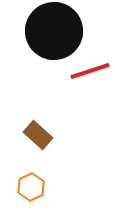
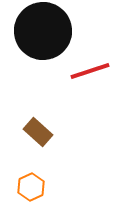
black circle: moved 11 px left
brown rectangle: moved 3 px up
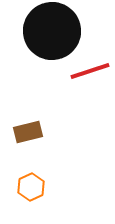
black circle: moved 9 px right
brown rectangle: moved 10 px left; rotated 56 degrees counterclockwise
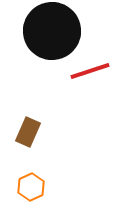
brown rectangle: rotated 52 degrees counterclockwise
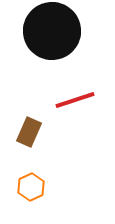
red line: moved 15 px left, 29 px down
brown rectangle: moved 1 px right
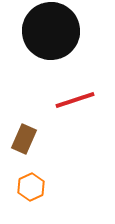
black circle: moved 1 px left
brown rectangle: moved 5 px left, 7 px down
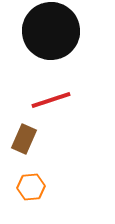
red line: moved 24 px left
orange hexagon: rotated 20 degrees clockwise
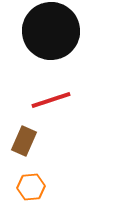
brown rectangle: moved 2 px down
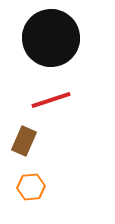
black circle: moved 7 px down
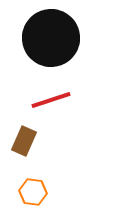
orange hexagon: moved 2 px right, 5 px down; rotated 12 degrees clockwise
